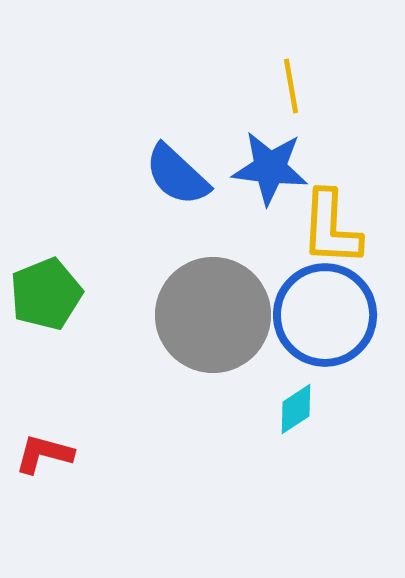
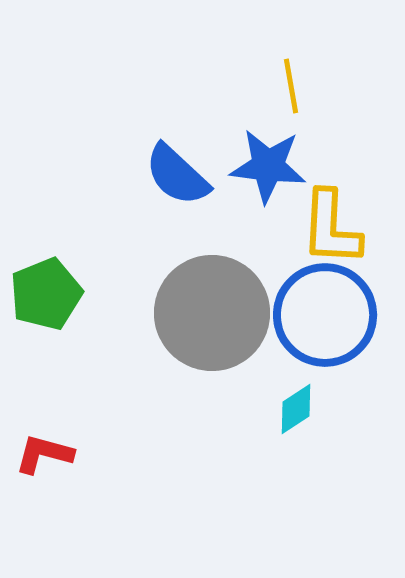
blue star: moved 2 px left, 2 px up
gray circle: moved 1 px left, 2 px up
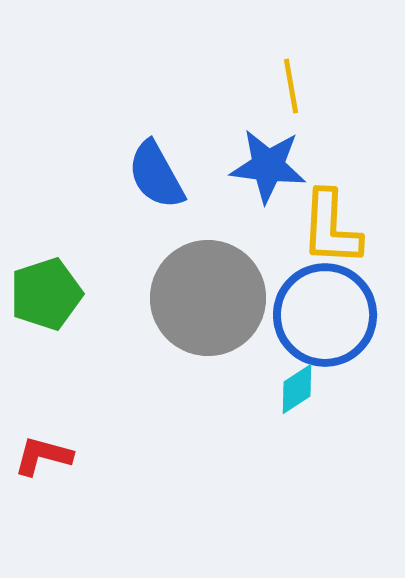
blue semicircle: moved 21 px left; rotated 18 degrees clockwise
green pentagon: rotated 4 degrees clockwise
gray circle: moved 4 px left, 15 px up
cyan diamond: moved 1 px right, 20 px up
red L-shape: moved 1 px left, 2 px down
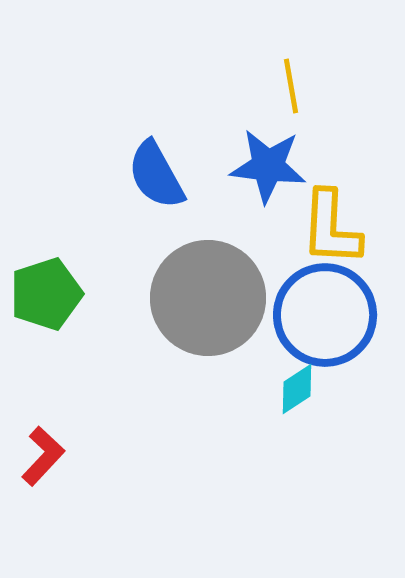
red L-shape: rotated 118 degrees clockwise
